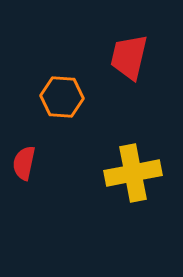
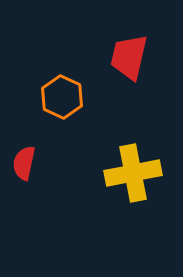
orange hexagon: rotated 21 degrees clockwise
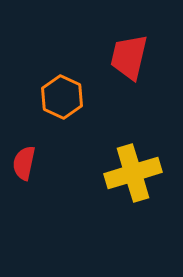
yellow cross: rotated 6 degrees counterclockwise
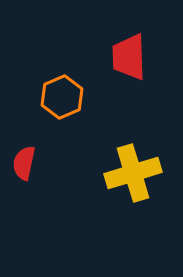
red trapezoid: rotated 15 degrees counterclockwise
orange hexagon: rotated 12 degrees clockwise
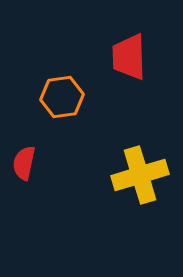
orange hexagon: rotated 15 degrees clockwise
yellow cross: moved 7 px right, 2 px down
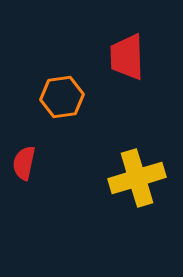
red trapezoid: moved 2 px left
yellow cross: moved 3 px left, 3 px down
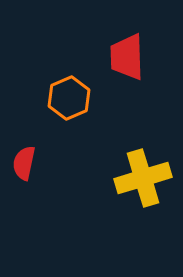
orange hexagon: moved 7 px right, 1 px down; rotated 15 degrees counterclockwise
yellow cross: moved 6 px right
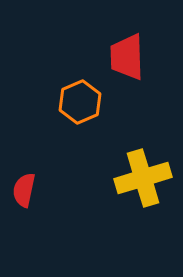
orange hexagon: moved 11 px right, 4 px down
red semicircle: moved 27 px down
